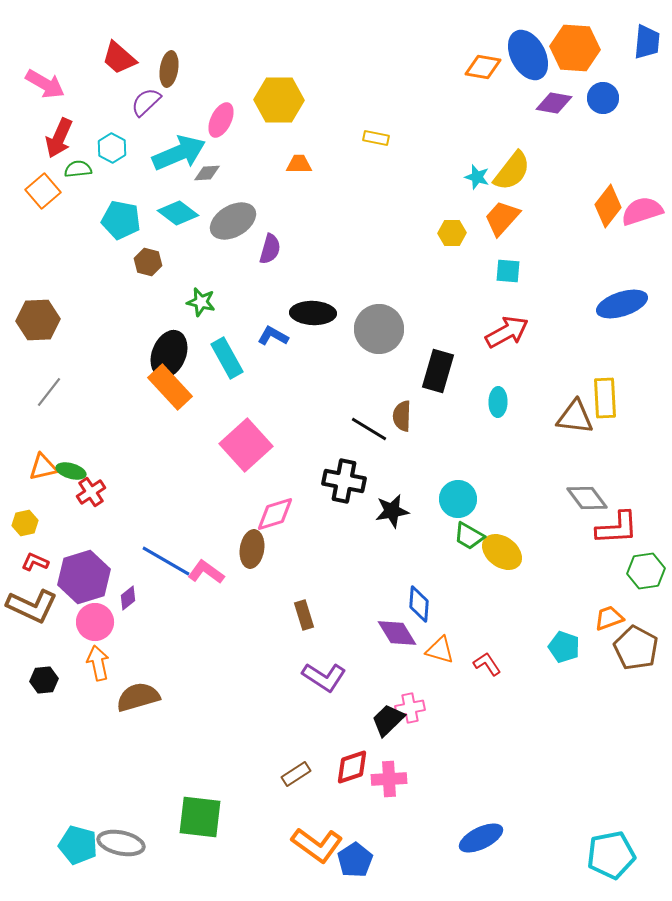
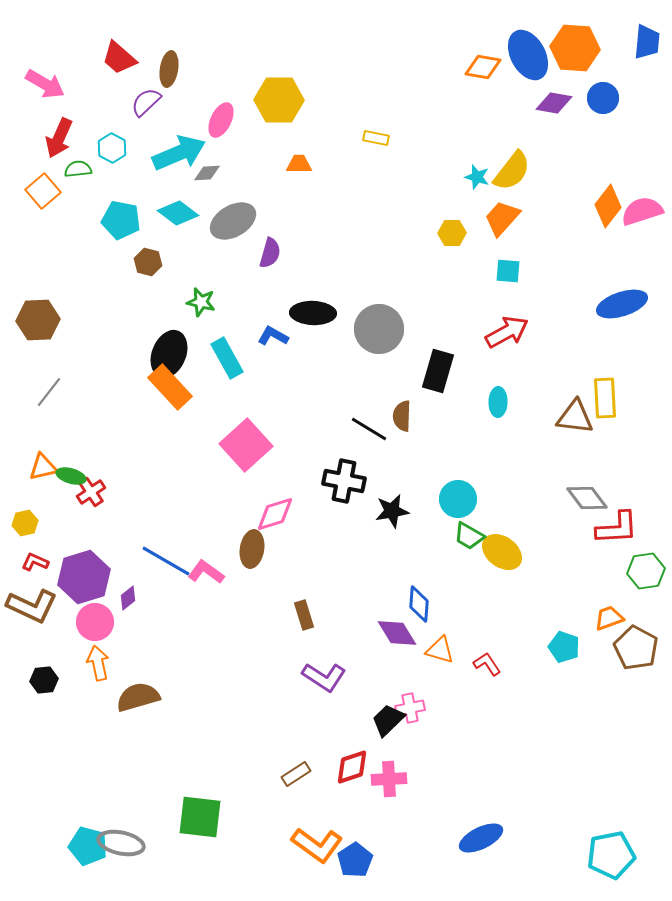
purple semicircle at (270, 249): moved 4 px down
green ellipse at (71, 471): moved 5 px down
cyan pentagon at (78, 845): moved 10 px right, 1 px down
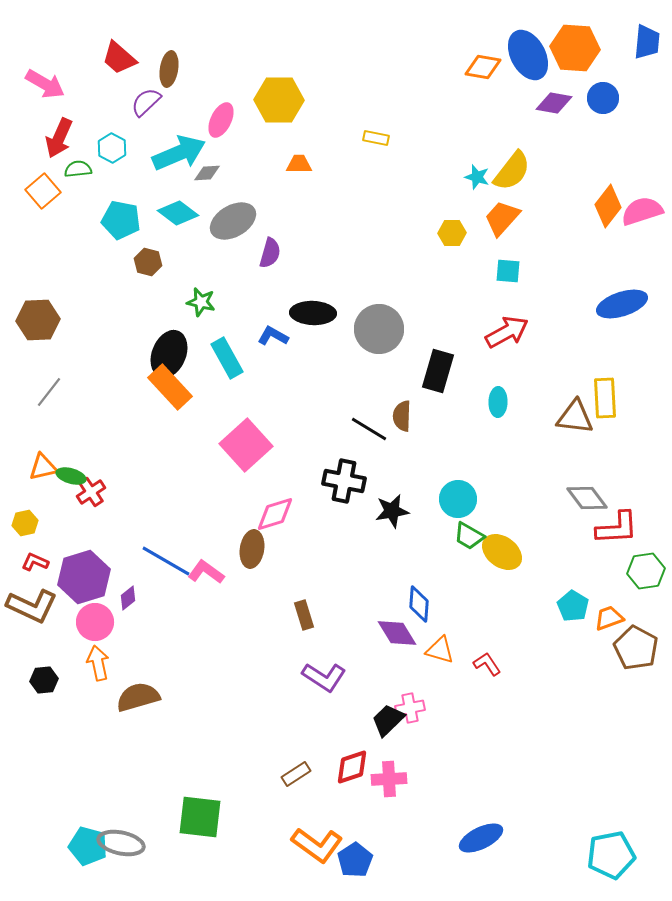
cyan pentagon at (564, 647): moved 9 px right, 41 px up; rotated 12 degrees clockwise
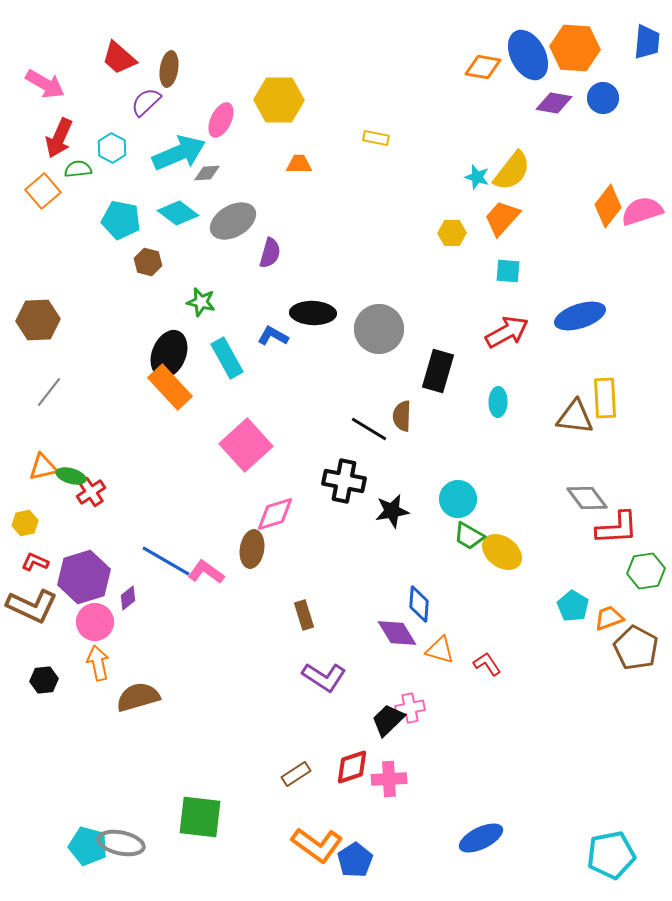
blue ellipse at (622, 304): moved 42 px left, 12 px down
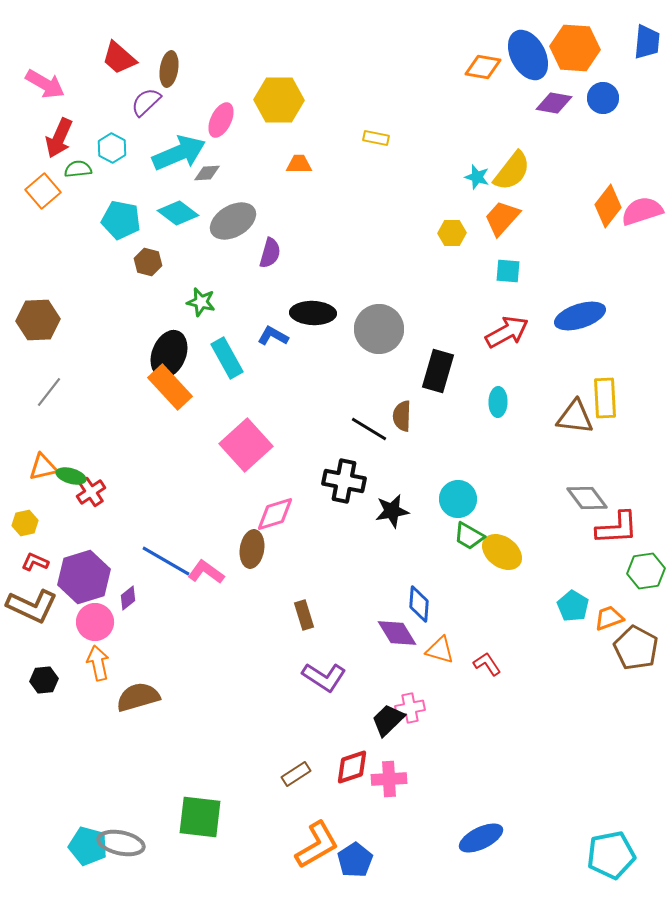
orange L-shape at (317, 845): rotated 66 degrees counterclockwise
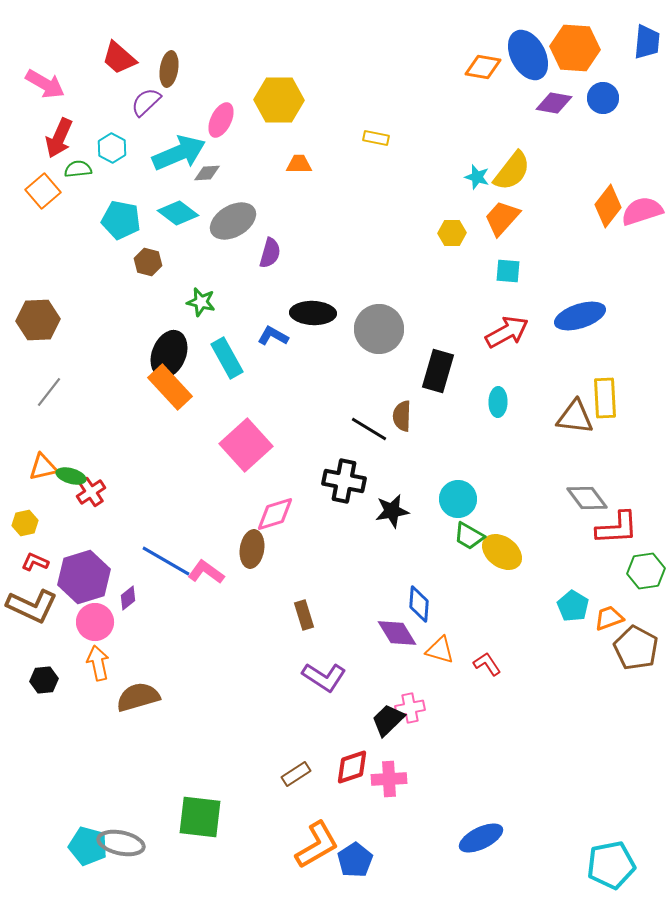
cyan pentagon at (611, 855): moved 10 px down
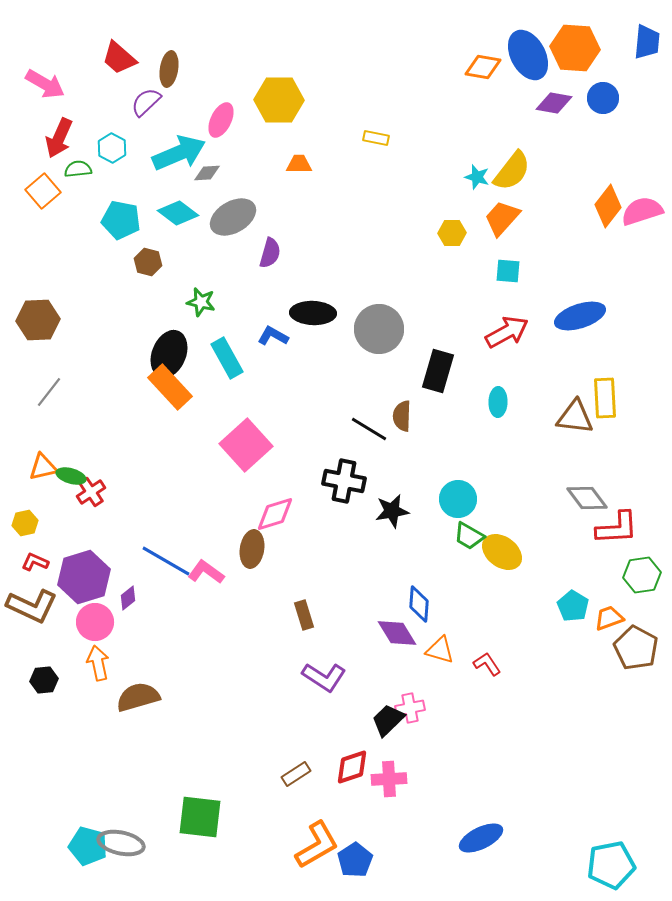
gray ellipse at (233, 221): moved 4 px up
green hexagon at (646, 571): moved 4 px left, 4 px down
